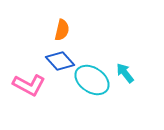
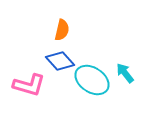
pink L-shape: rotated 12 degrees counterclockwise
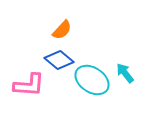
orange semicircle: rotated 30 degrees clockwise
blue diamond: moved 1 px left, 1 px up; rotated 8 degrees counterclockwise
pink L-shape: rotated 12 degrees counterclockwise
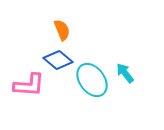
orange semicircle: rotated 65 degrees counterclockwise
blue diamond: moved 1 px left
cyan ellipse: rotated 20 degrees clockwise
